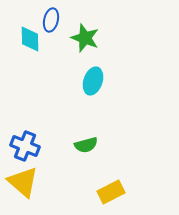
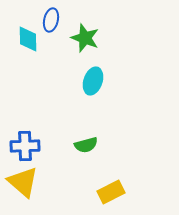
cyan diamond: moved 2 px left
blue cross: rotated 24 degrees counterclockwise
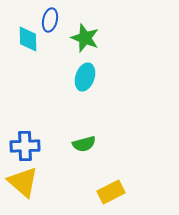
blue ellipse: moved 1 px left
cyan ellipse: moved 8 px left, 4 px up
green semicircle: moved 2 px left, 1 px up
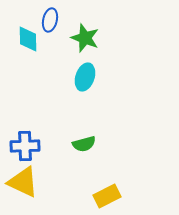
yellow triangle: rotated 16 degrees counterclockwise
yellow rectangle: moved 4 px left, 4 px down
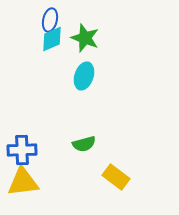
cyan diamond: moved 24 px right; rotated 68 degrees clockwise
cyan ellipse: moved 1 px left, 1 px up
blue cross: moved 3 px left, 4 px down
yellow triangle: rotated 32 degrees counterclockwise
yellow rectangle: moved 9 px right, 19 px up; rotated 64 degrees clockwise
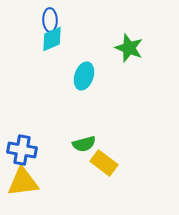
blue ellipse: rotated 15 degrees counterclockwise
green star: moved 44 px right, 10 px down
blue cross: rotated 12 degrees clockwise
yellow rectangle: moved 12 px left, 14 px up
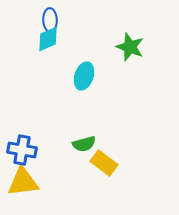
cyan diamond: moved 4 px left
green star: moved 1 px right, 1 px up
